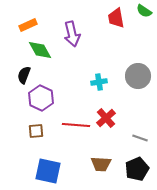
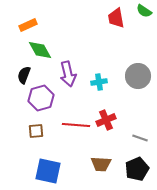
purple arrow: moved 4 px left, 40 px down
purple hexagon: rotated 20 degrees clockwise
red cross: moved 2 px down; rotated 18 degrees clockwise
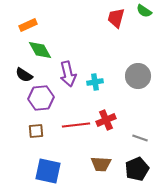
red trapezoid: rotated 25 degrees clockwise
black semicircle: rotated 78 degrees counterclockwise
cyan cross: moved 4 px left
purple hexagon: rotated 10 degrees clockwise
red line: rotated 12 degrees counterclockwise
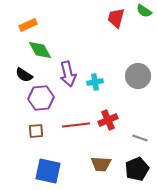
red cross: moved 2 px right
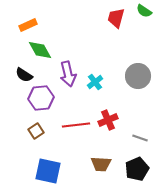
cyan cross: rotated 28 degrees counterclockwise
brown square: rotated 28 degrees counterclockwise
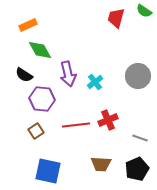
purple hexagon: moved 1 px right, 1 px down; rotated 10 degrees clockwise
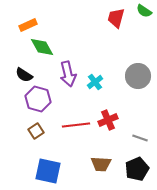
green diamond: moved 2 px right, 3 px up
purple hexagon: moved 4 px left; rotated 10 degrees clockwise
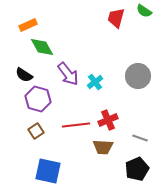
purple arrow: rotated 25 degrees counterclockwise
brown trapezoid: moved 2 px right, 17 px up
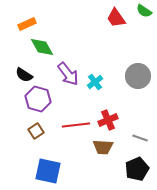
red trapezoid: rotated 50 degrees counterclockwise
orange rectangle: moved 1 px left, 1 px up
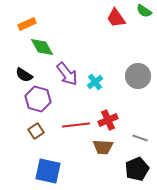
purple arrow: moved 1 px left
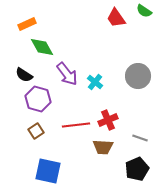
cyan cross: rotated 14 degrees counterclockwise
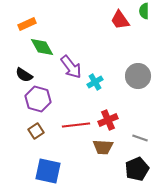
green semicircle: rotated 56 degrees clockwise
red trapezoid: moved 4 px right, 2 px down
purple arrow: moved 4 px right, 7 px up
cyan cross: rotated 21 degrees clockwise
